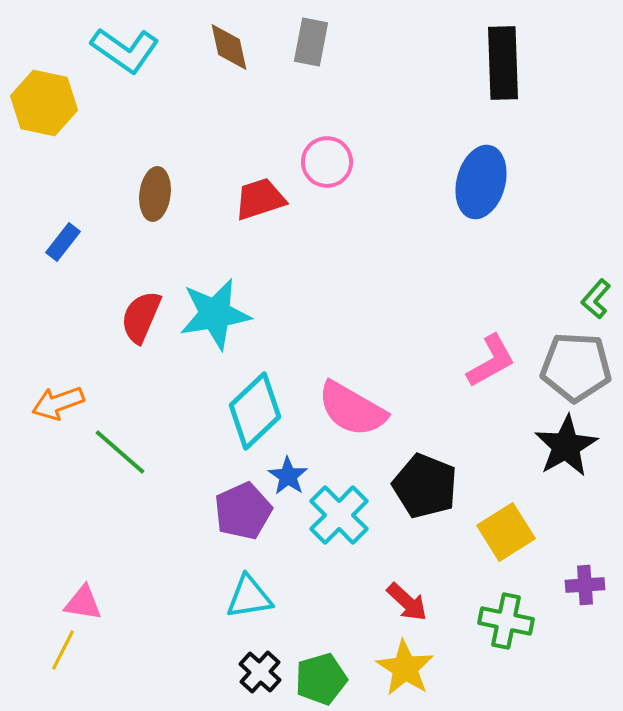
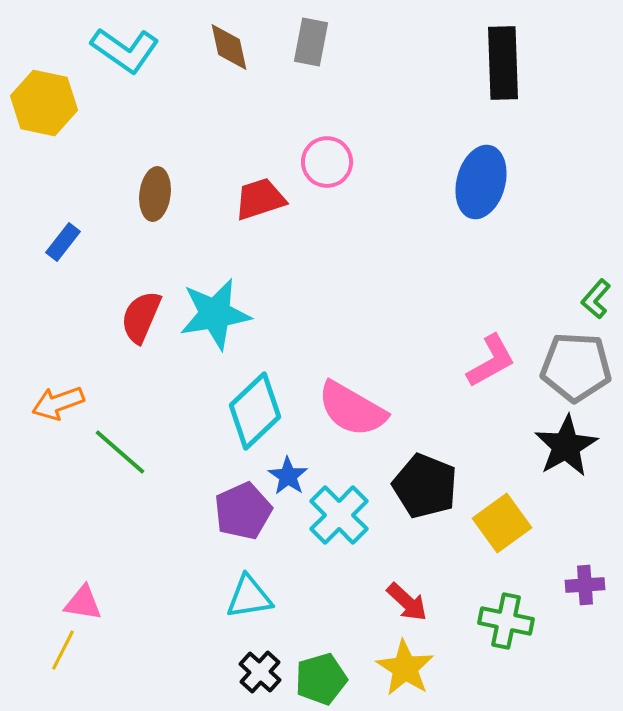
yellow square: moved 4 px left, 9 px up; rotated 4 degrees counterclockwise
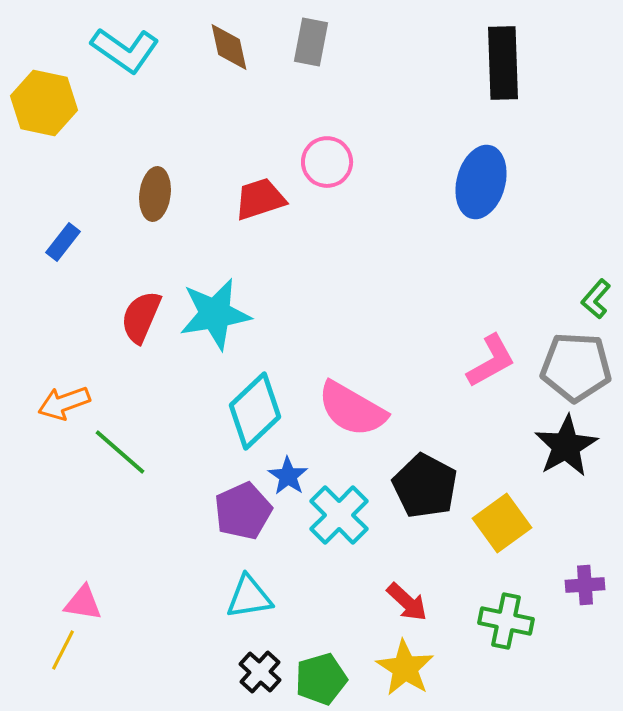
orange arrow: moved 6 px right
black pentagon: rotated 6 degrees clockwise
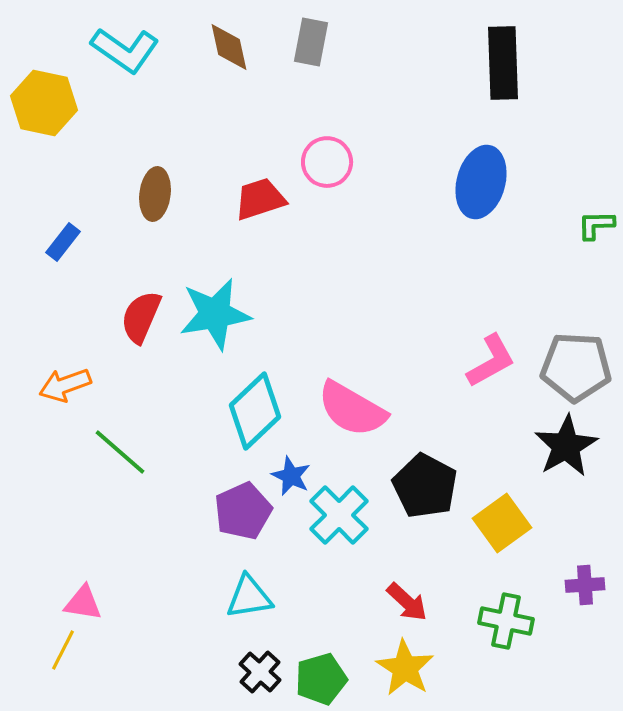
green L-shape: moved 74 px up; rotated 48 degrees clockwise
orange arrow: moved 1 px right, 18 px up
blue star: moved 3 px right; rotated 9 degrees counterclockwise
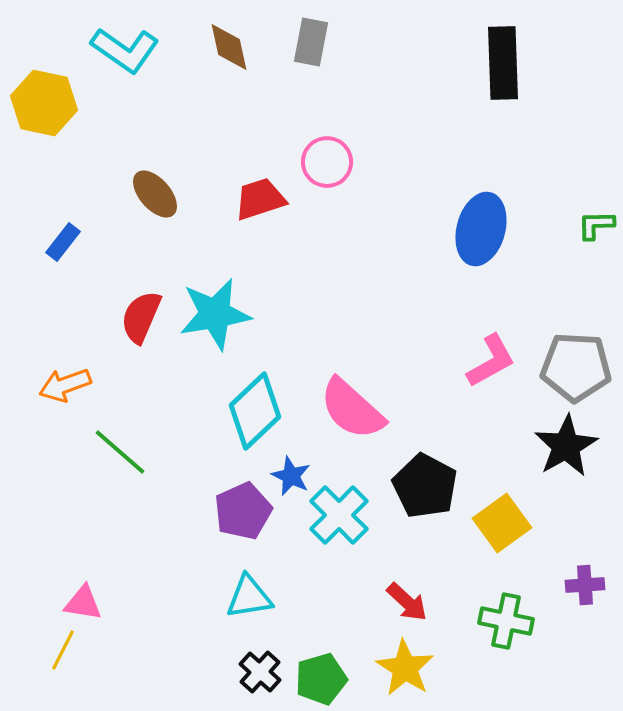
blue ellipse: moved 47 px down
brown ellipse: rotated 48 degrees counterclockwise
pink semicircle: rotated 12 degrees clockwise
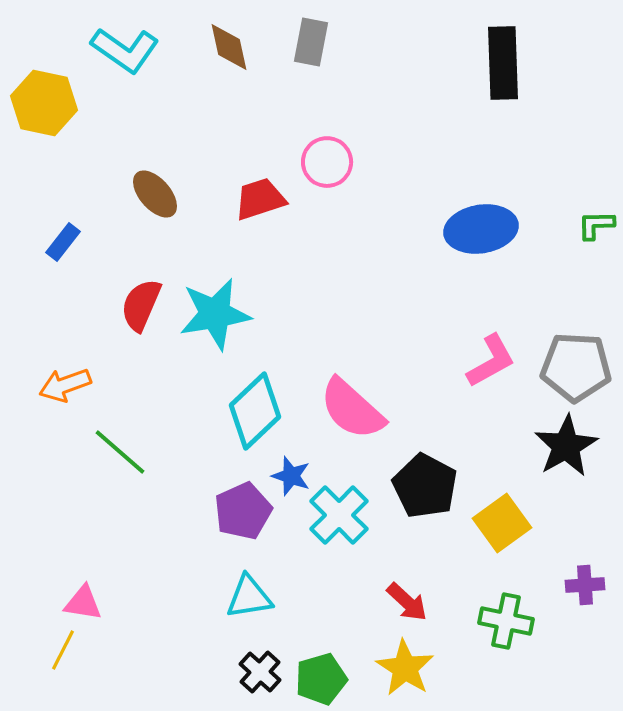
blue ellipse: rotated 66 degrees clockwise
red semicircle: moved 12 px up
blue star: rotated 6 degrees counterclockwise
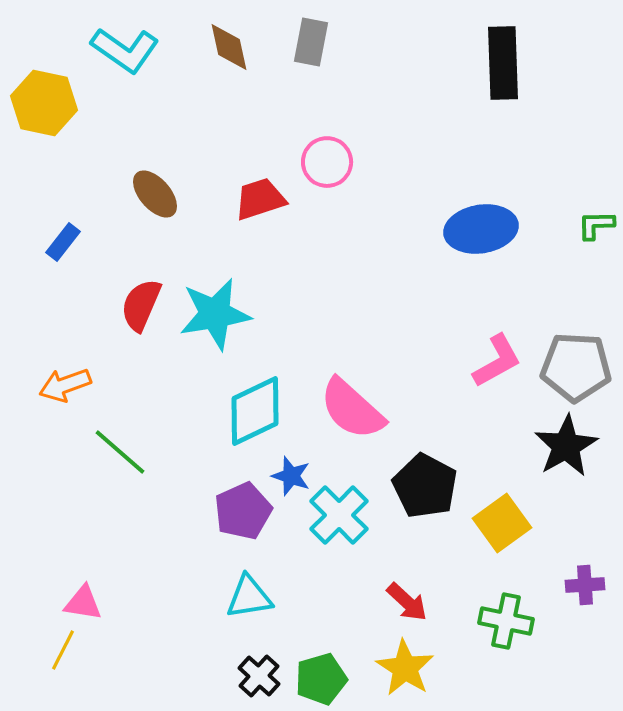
pink L-shape: moved 6 px right
cyan diamond: rotated 18 degrees clockwise
black cross: moved 1 px left, 4 px down
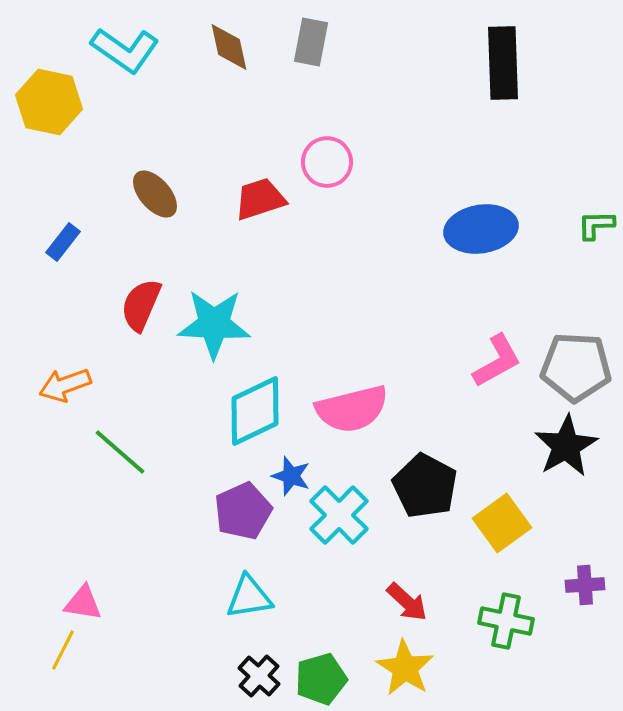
yellow hexagon: moved 5 px right, 1 px up
cyan star: moved 1 px left, 10 px down; rotated 12 degrees clockwise
pink semicircle: rotated 56 degrees counterclockwise
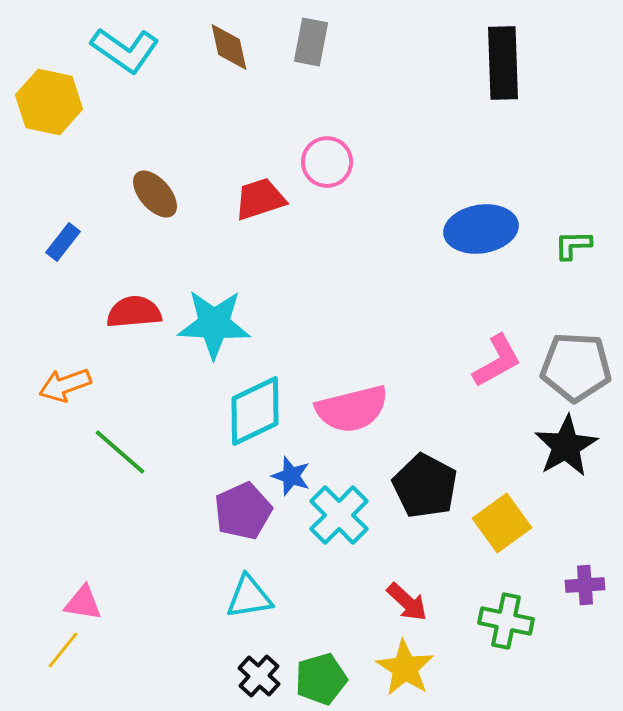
green L-shape: moved 23 px left, 20 px down
red semicircle: moved 7 px left, 7 px down; rotated 62 degrees clockwise
yellow line: rotated 12 degrees clockwise
